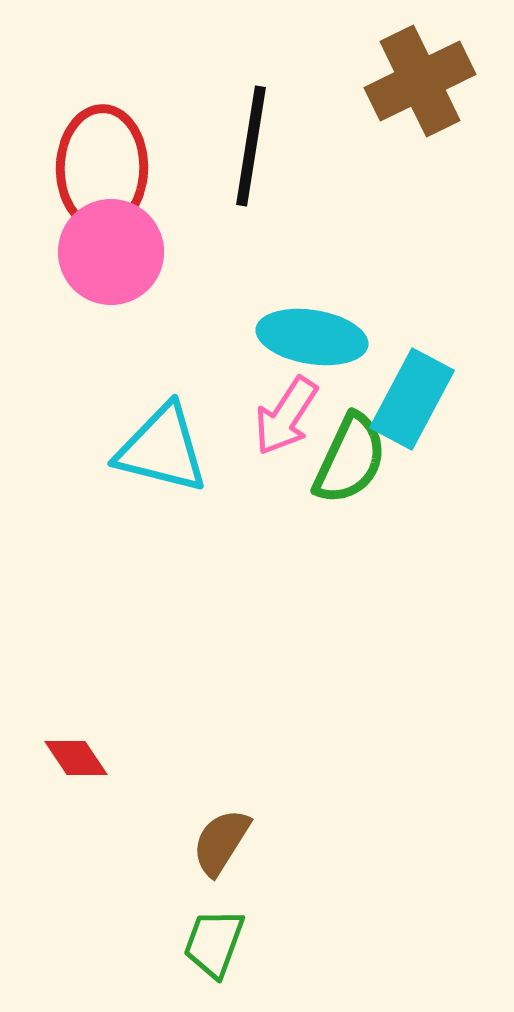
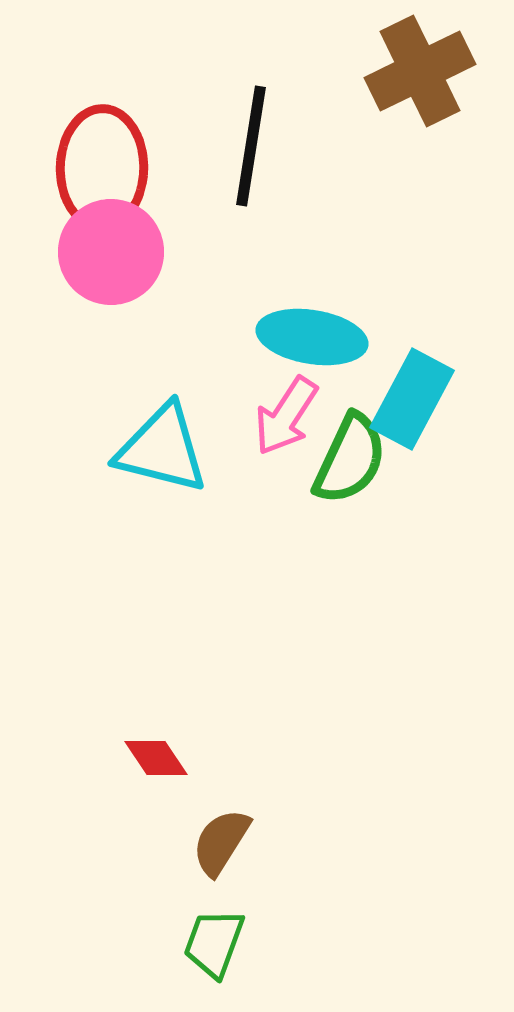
brown cross: moved 10 px up
red diamond: moved 80 px right
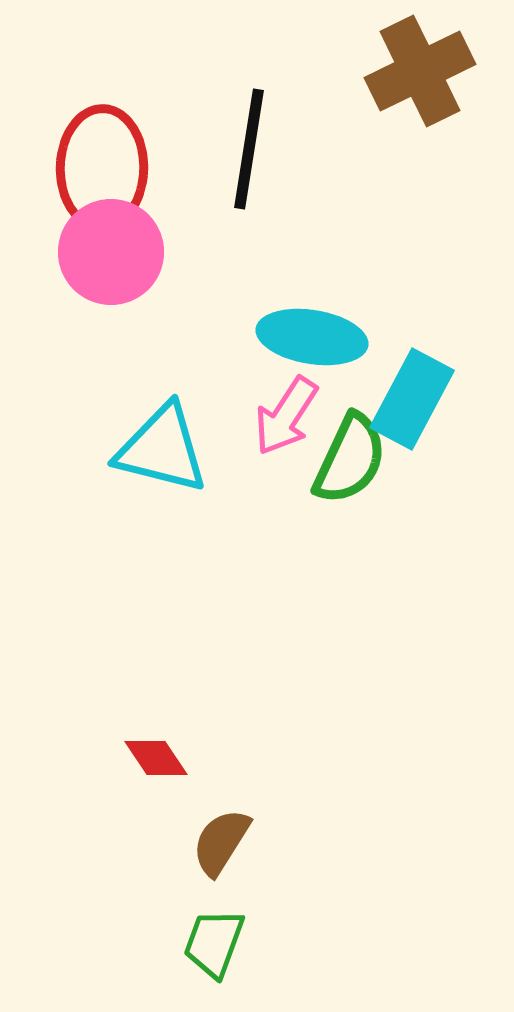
black line: moved 2 px left, 3 px down
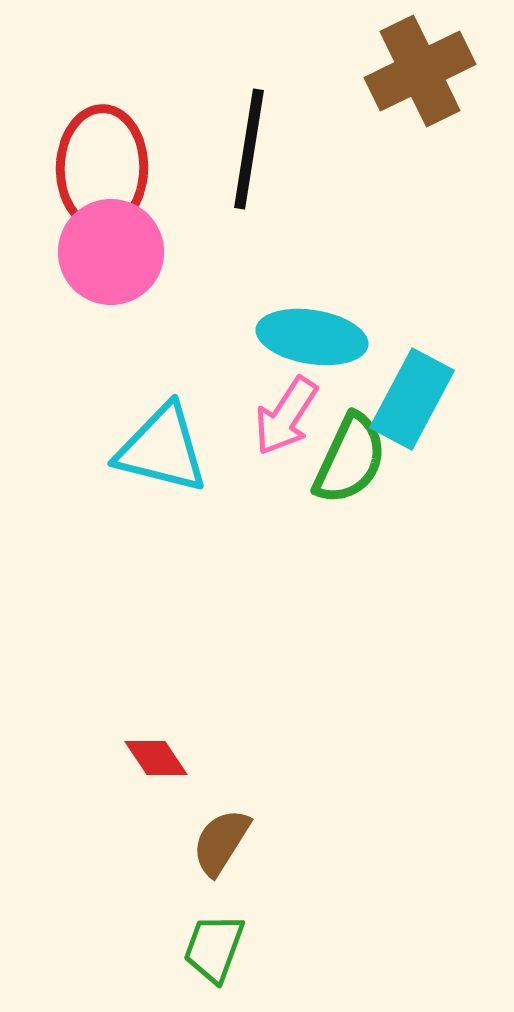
green trapezoid: moved 5 px down
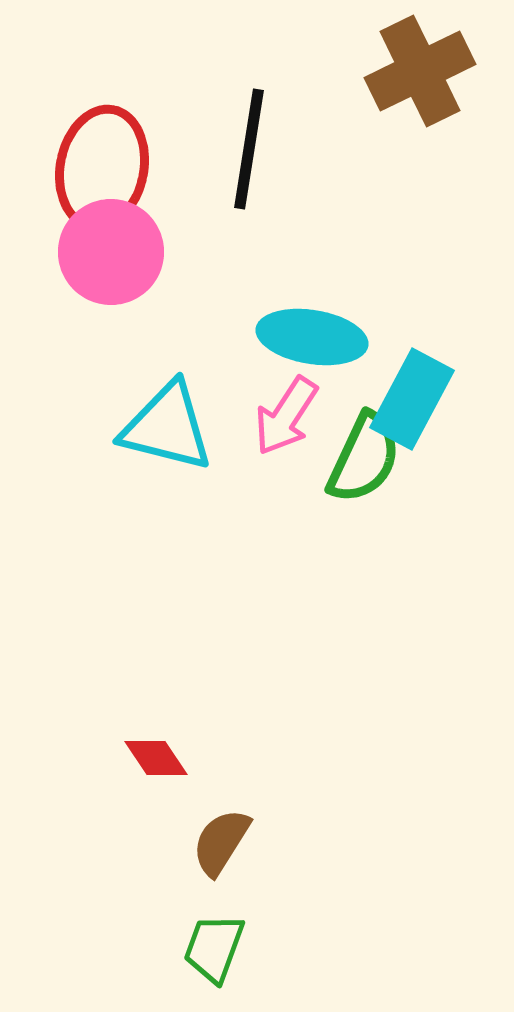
red ellipse: rotated 10 degrees clockwise
cyan triangle: moved 5 px right, 22 px up
green semicircle: moved 14 px right, 1 px up
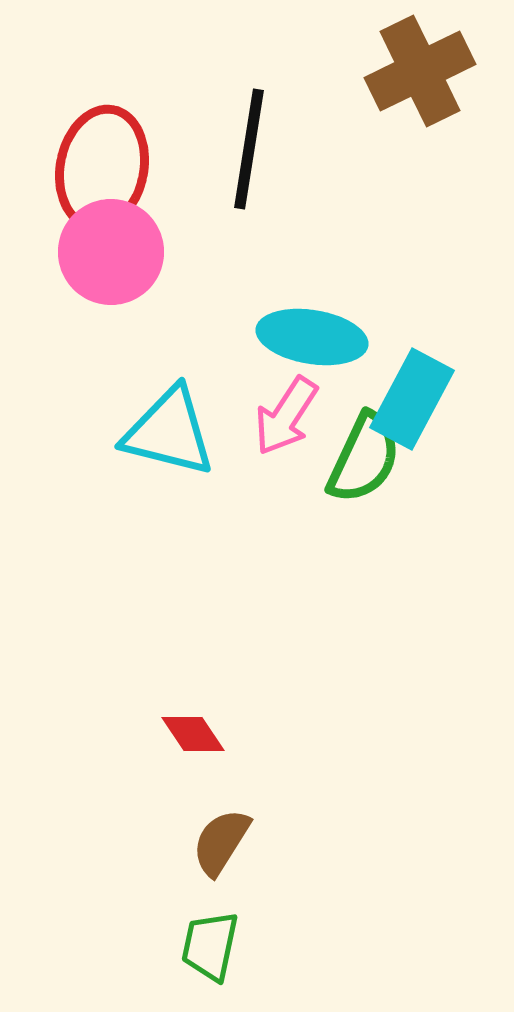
cyan triangle: moved 2 px right, 5 px down
red diamond: moved 37 px right, 24 px up
green trapezoid: moved 4 px left, 2 px up; rotated 8 degrees counterclockwise
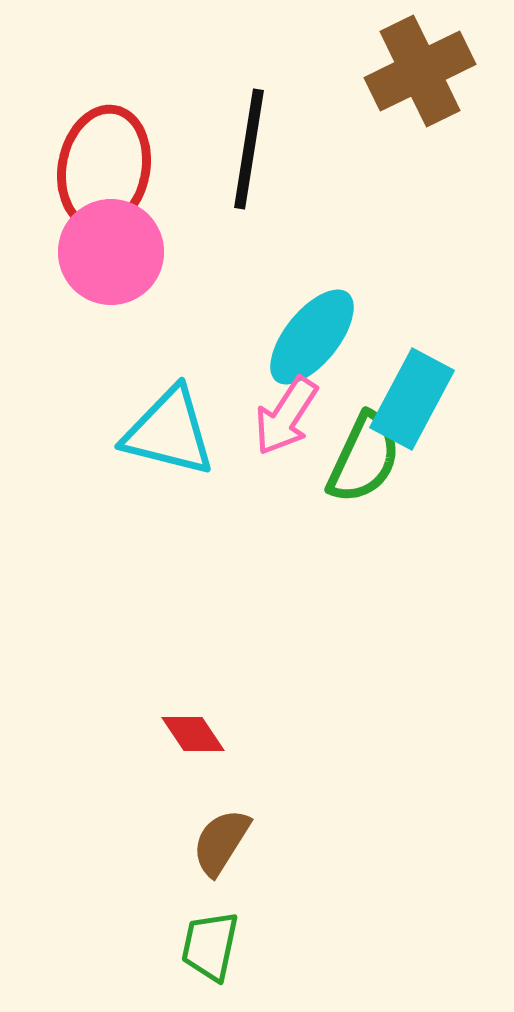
red ellipse: moved 2 px right
cyan ellipse: rotated 60 degrees counterclockwise
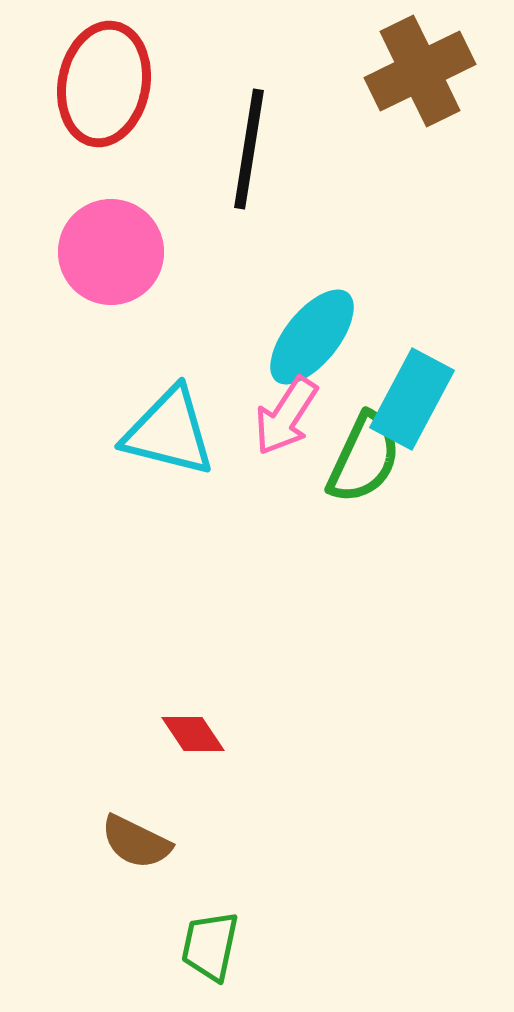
red ellipse: moved 84 px up
brown semicircle: moved 85 px left; rotated 96 degrees counterclockwise
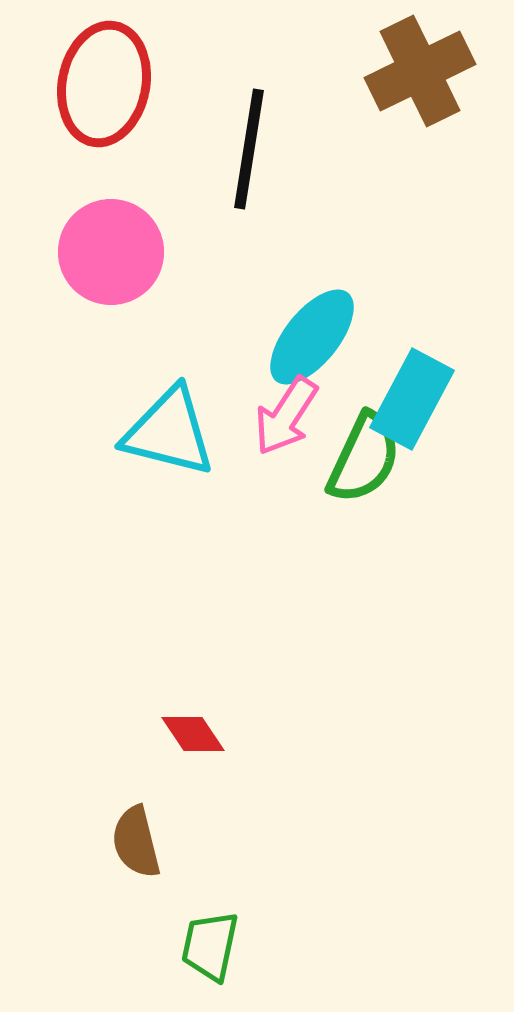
brown semicircle: rotated 50 degrees clockwise
